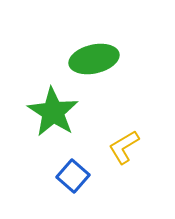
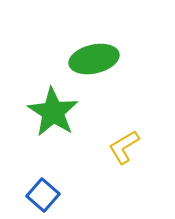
blue square: moved 30 px left, 19 px down
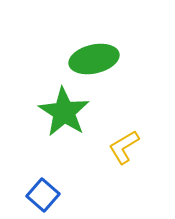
green star: moved 11 px right
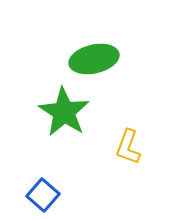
yellow L-shape: moved 4 px right; rotated 39 degrees counterclockwise
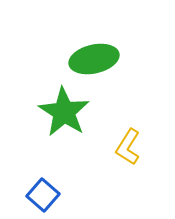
yellow L-shape: rotated 12 degrees clockwise
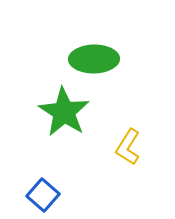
green ellipse: rotated 12 degrees clockwise
